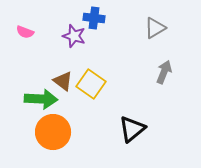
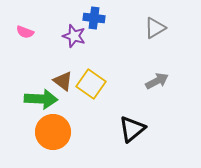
gray arrow: moved 7 px left, 9 px down; rotated 40 degrees clockwise
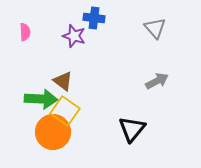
gray triangle: rotated 40 degrees counterclockwise
pink semicircle: rotated 114 degrees counterclockwise
yellow square: moved 26 px left, 27 px down
black triangle: rotated 12 degrees counterclockwise
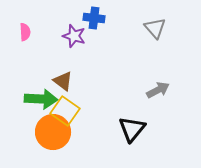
gray arrow: moved 1 px right, 9 px down
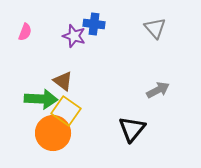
blue cross: moved 6 px down
pink semicircle: rotated 24 degrees clockwise
yellow square: moved 1 px right
orange circle: moved 1 px down
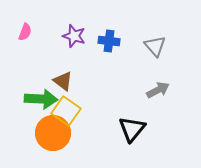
blue cross: moved 15 px right, 17 px down
gray triangle: moved 18 px down
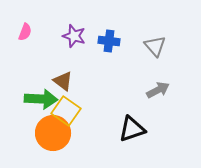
black triangle: rotated 32 degrees clockwise
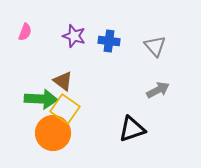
yellow square: moved 1 px left, 2 px up
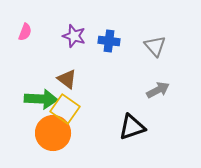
brown triangle: moved 4 px right, 2 px up
black triangle: moved 2 px up
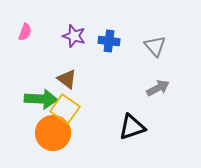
gray arrow: moved 2 px up
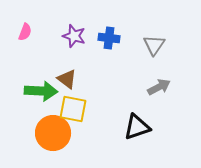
blue cross: moved 3 px up
gray triangle: moved 1 px left, 1 px up; rotated 15 degrees clockwise
gray arrow: moved 1 px right, 1 px up
green arrow: moved 8 px up
yellow square: moved 8 px right; rotated 24 degrees counterclockwise
black triangle: moved 5 px right
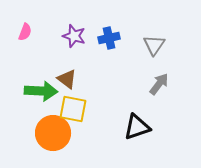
blue cross: rotated 20 degrees counterclockwise
gray arrow: moved 3 px up; rotated 25 degrees counterclockwise
